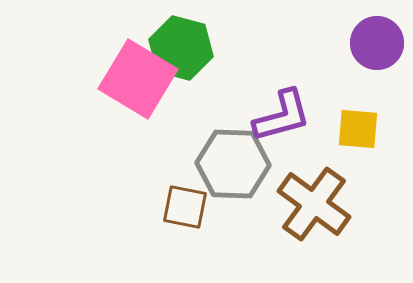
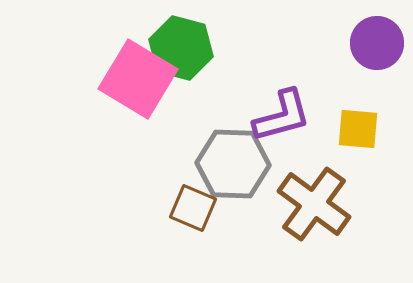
brown square: moved 8 px right, 1 px down; rotated 12 degrees clockwise
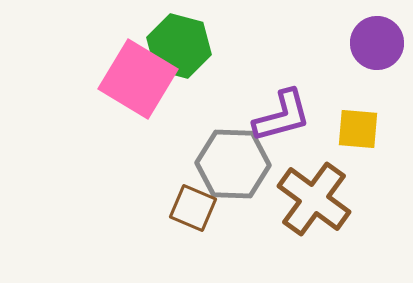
green hexagon: moved 2 px left, 2 px up
brown cross: moved 5 px up
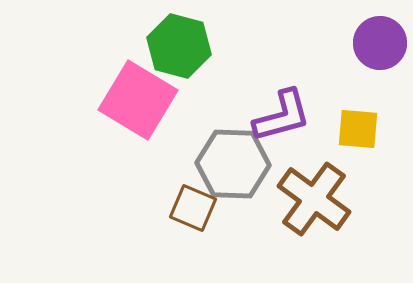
purple circle: moved 3 px right
pink square: moved 21 px down
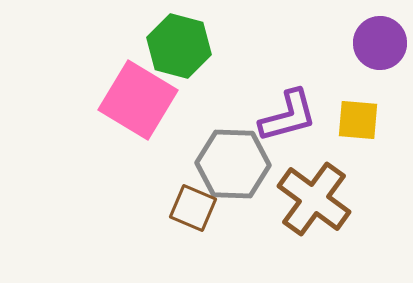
purple L-shape: moved 6 px right
yellow square: moved 9 px up
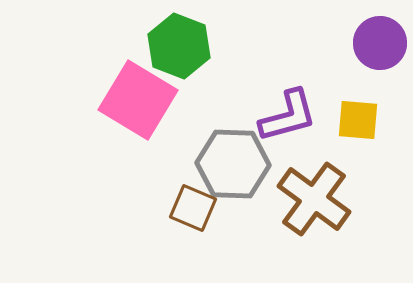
green hexagon: rotated 6 degrees clockwise
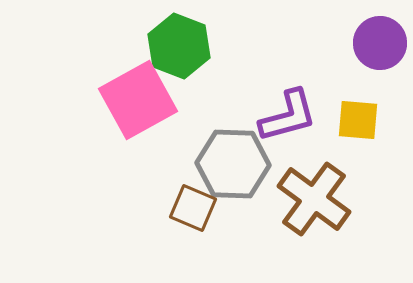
pink square: rotated 30 degrees clockwise
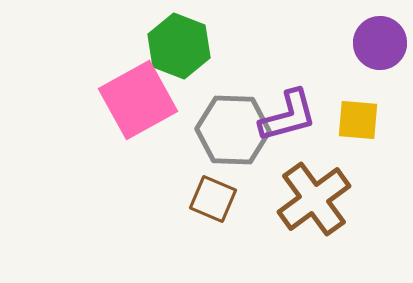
gray hexagon: moved 34 px up
brown cross: rotated 18 degrees clockwise
brown square: moved 20 px right, 9 px up
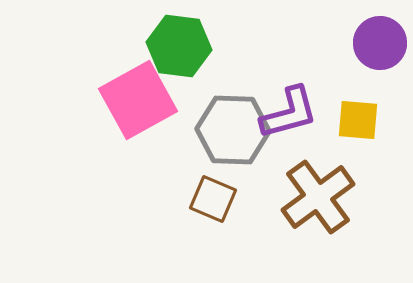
green hexagon: rotated 14 degrees counterclockwise
purple L-shape: moved 1 px right, 3 px up
brown cross: moved 4 px right, 2 px up
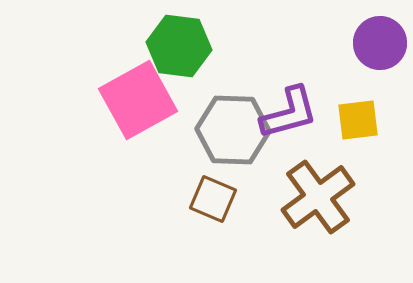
yellow square: rotated 12 degrees counterclockwise
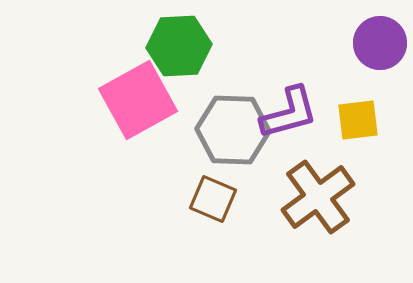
green hexagon: rotated 10 degrees counterclockwise
